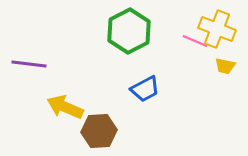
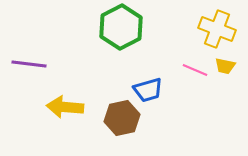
green hexagon: moved 8 px left, 4 px up
pink line: moved 29 px down
blue trapezoid: moved 3 px right, 1 px down; rotated 12 degrees clockwise
yellow arrow: rotated 18 degrees counterclockwise
brown hexagon: moved 23 px right, 13 px up; rotated 8 degrees counterclockwise
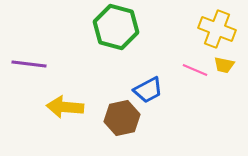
green hexagon: moved 5 px left; rotated 18 degrees counterclockwise
yellow trapezoid: moved 1 px left, 1 px up
blue trapezoid: rotated 12 degrees counterclockwise
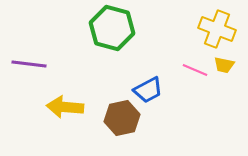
green hexagon: moved 4 px left, 1 px down
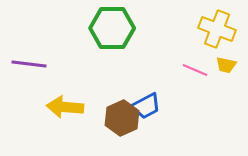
green hexagon: rotated 15 degrees counterclockwise
yellow trapezoid: moved 2 px right
blue trapezoid: moved 2 px left, 16 px down
brown hexagon: rotated 12 degrees counterclockwise
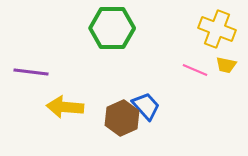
purple line: moved 2 px right, 8 px down
blue trapezoid: rotated 104 degrees counterclockwise
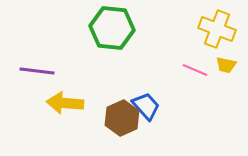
green hexagon: rotated 6 degrees clockwise
purple line: moved 6 px right, 1 px up
yellow arrow: moved 4 px up
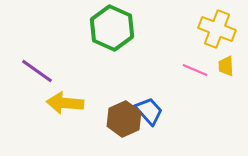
green hexagon: rotated 18 degrees clockwise
yellow trapezoid: moved 1 px down; rotated 75 degrees clockwise
purple line: rotated 28 degrees clockwise
blue trapezoid: moved 3 px right, 5 px down
brown hexagon: moved 2 px right, 1 px down
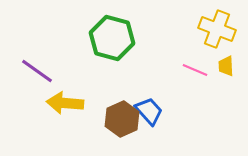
green hexagon: moved 10 px down; rotated 9 degrees counterclockwise
brown hexagon: moved 2 px left
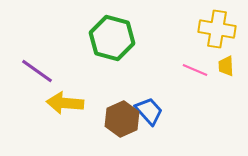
yellow cross: rotated 12 degrees counterclockwise
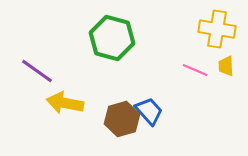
yellow arrow: rotated 6 degrees clockwise
brown hexagon: rotated 8 degrees clockwise
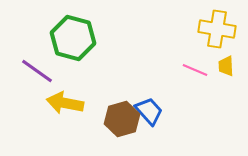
green hexagon: moved 39 px left
